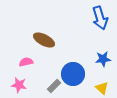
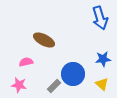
yellow triangle: moved 4 px up
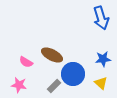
blue arrow: moved 1 px right
brown ellipse: moved 8 px right, 15 px down
pink semicircle: rotated 136 degrees counterclockwise
yellow triangle: moved 1 px left, 1 px up
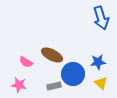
blue star: moved 5 px left, 3 px down
gray rectangle: rotated 32 degrees clockwise
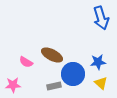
pink star: moved 6 px left; rotated 14 degrees counterclockwise
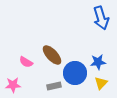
brown ellipse: rotated 20 degrees clockwise
blue circle: moved 2 px right, 1 px up
yellow triangle: rotated 32 degrees clockwise
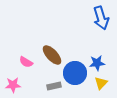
blue star: moved 1 px left, 1 px down
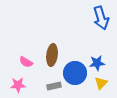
brown ellipse: rotated 50 degrees clockwise
pink star: moved 5 px right
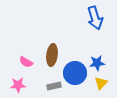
blue arrow: moved 6 px left
